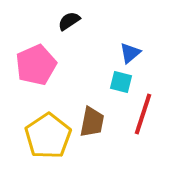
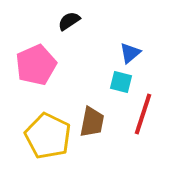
yellow pentagon: rotated 12 degrees counterclockwise
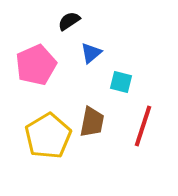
blue triangle: moved 39 px left
red line: moved 12 px down
yellow pentagon: rotated 15 degrees clockwise
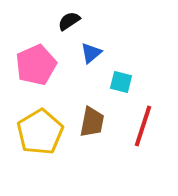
yellow pentagon: moved 8 px left, 4 px up
